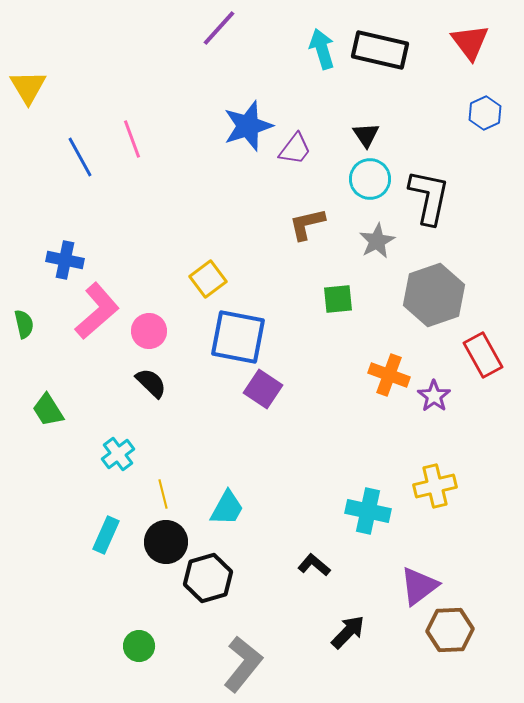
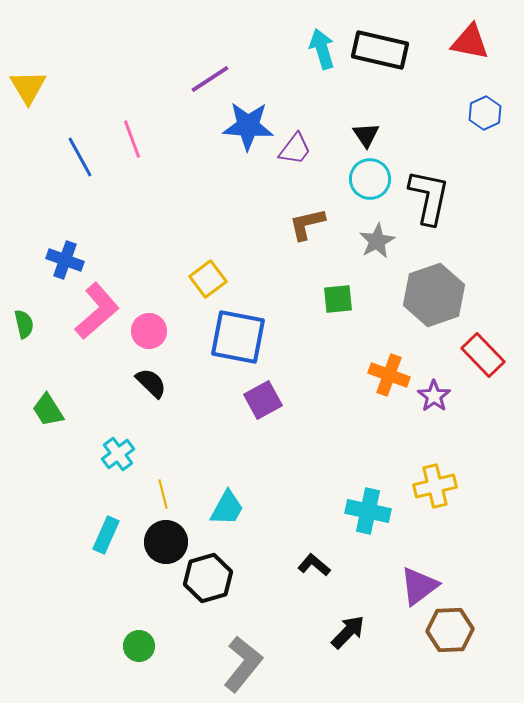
purple line at (219, 28): moved 9 px left, 51 px down; rotated 15 degrees clockwise
red triangle at (470, 42): rotated 42 degrees counterclockwise
blue star at (248, 126): rotated 21 degrees clockwise
blue cross at (65, 260): rotated 9 degrees clockwise
red rectangle at (483, 355): rotated 15 degrees counterclockwise
purple square at (263, 389): moved 11 px down; rotated 27 degrees clockwise
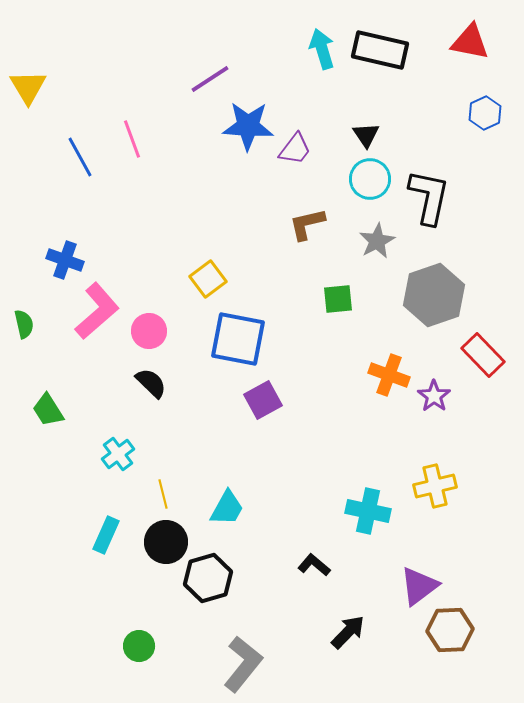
blue square at (238, 337): moved 2 px down
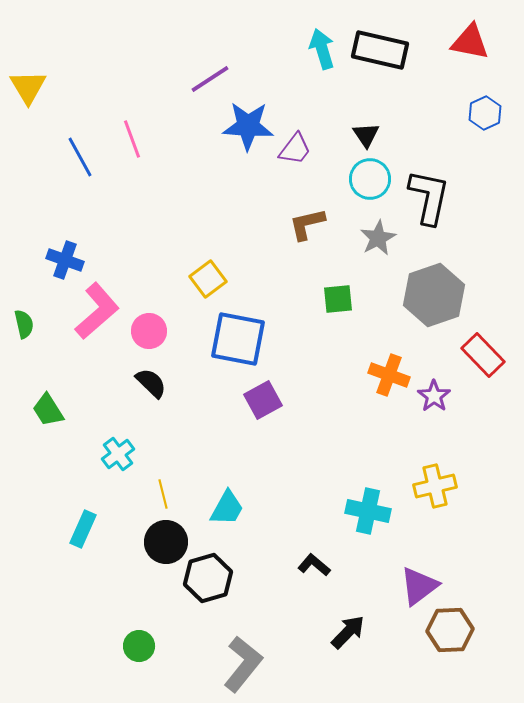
gray star at (377, 241): moved 1 px right, 3 px up
cyan rectangle at (106, 535): moved 23 px left, 6 px up
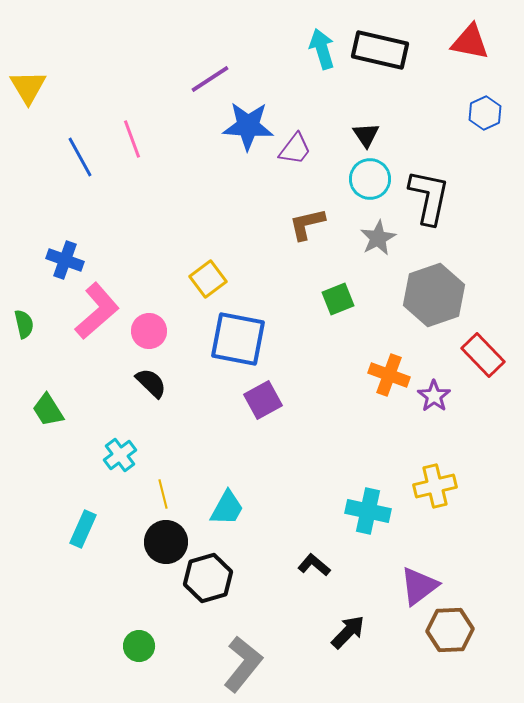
green square at (338, 299): rotated 16 degrees counterclockwise
cyan cross at (118, 454): moved 2 px right, 1 px down
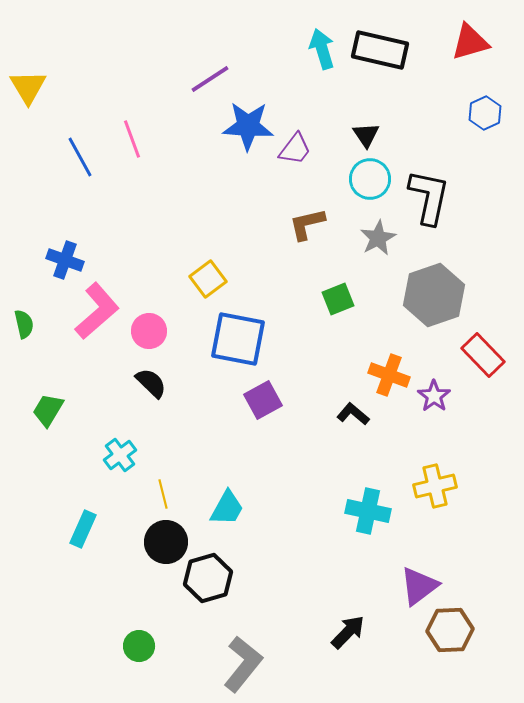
red triangle at (470, 42): rotated 27 degrees counterclockwise
green trapezoid at (48, 410): rotated 63 degrees clockwise
black L-shape at (314, 565): moved 39 px right, 151 px up
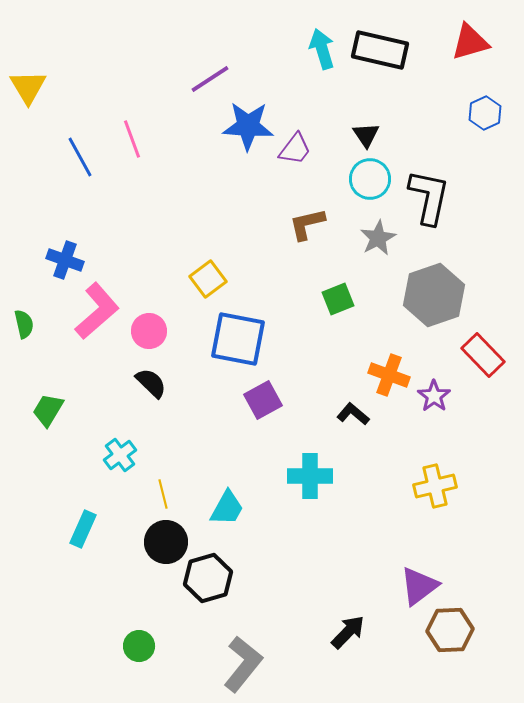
cyan cross at (368, 511): moved 58 px left, 35 px up; rotated 12 degrees counterclockwise
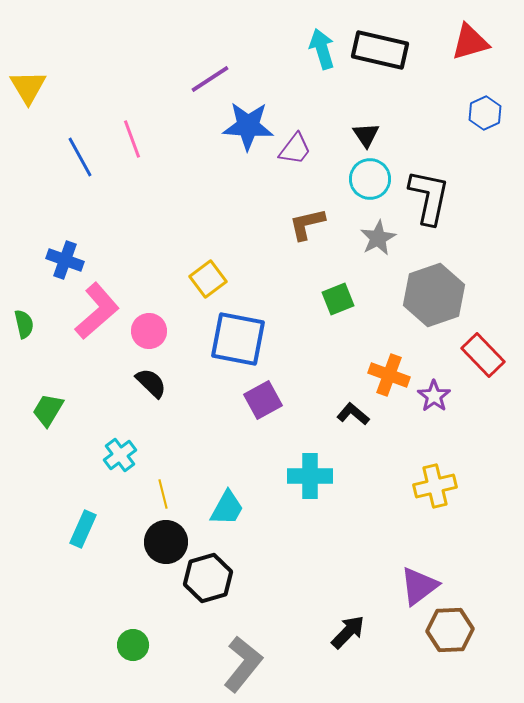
green circle at (139, 646): moved 6 px left, 1 px up
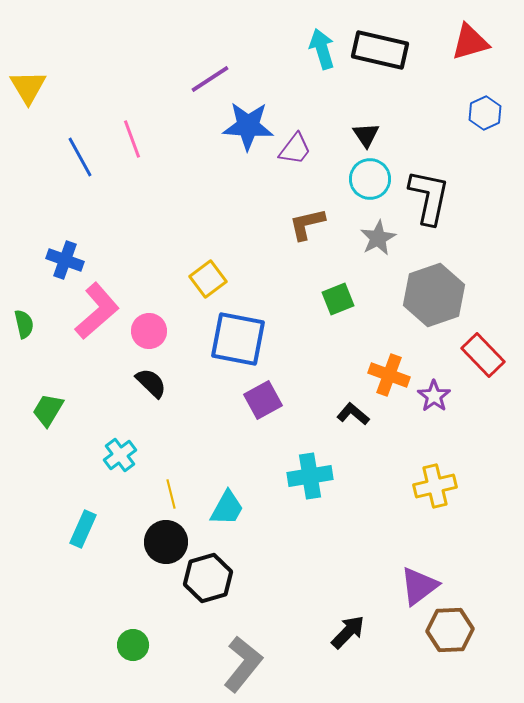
cyan cross at (310, 476): rotated 9 degrees counterclockwise
yellow line at (163, 494): moved 8 px right
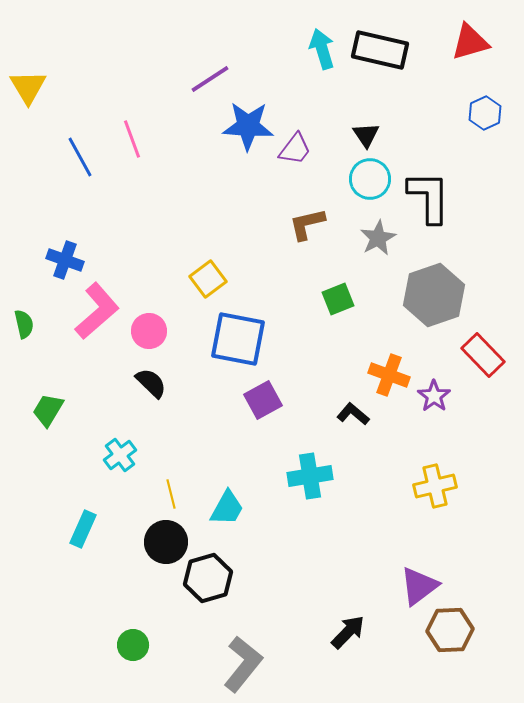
black L-shape at (429, 197): rotated 12 degrees counterclockwise
